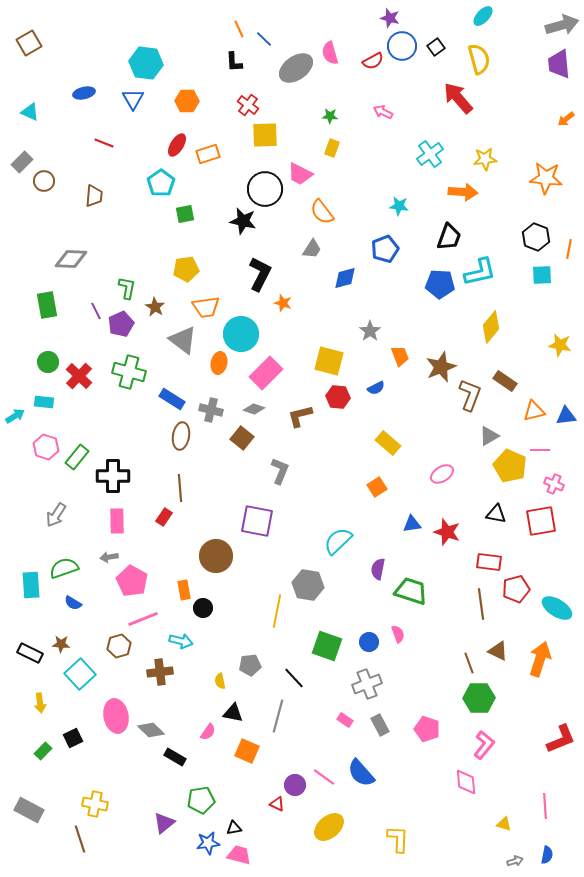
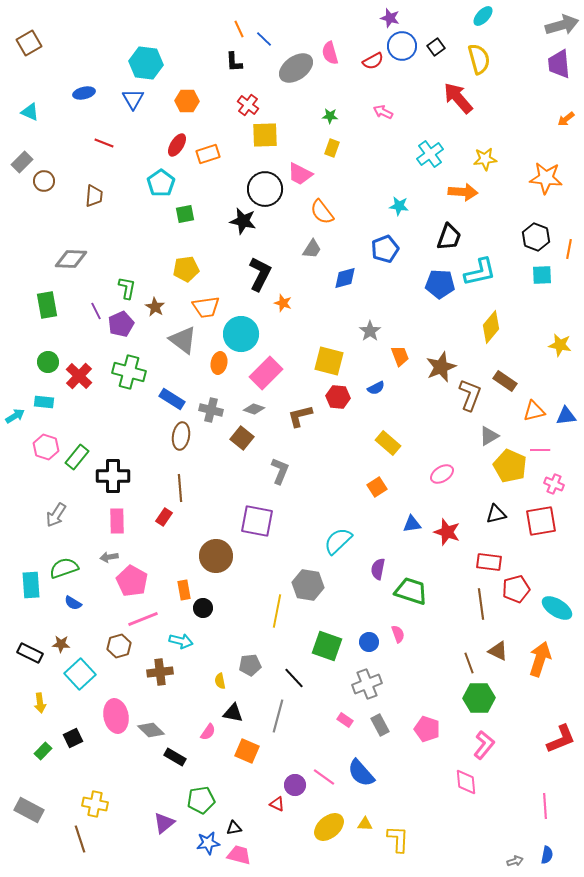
black triangle at (496, 514): rotated 25 degrees counterclockwise
yellow triangle at (504, 824): moved 139 px left; rotated 14 degrees counterclockwise
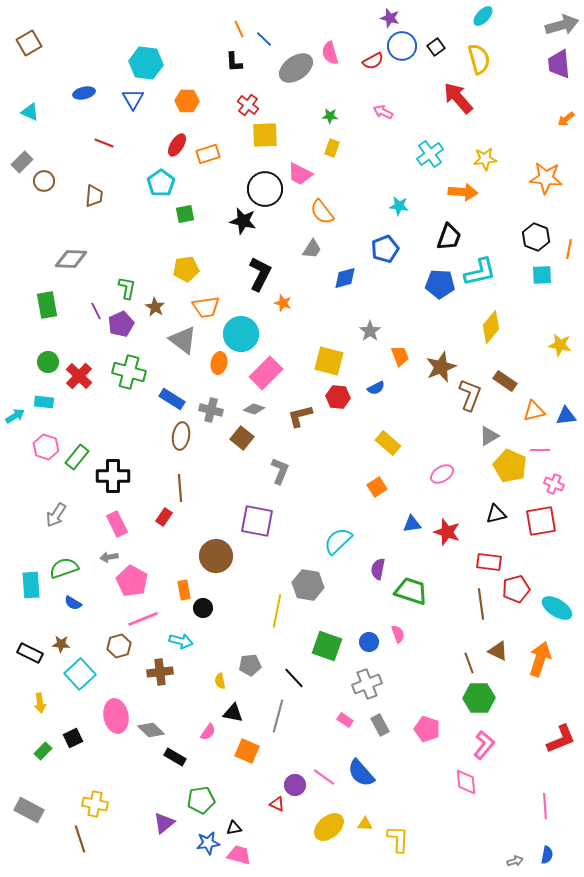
pink rectangle at (117, 521): moved 3 px down; rotated 25 degrees counterclockwise
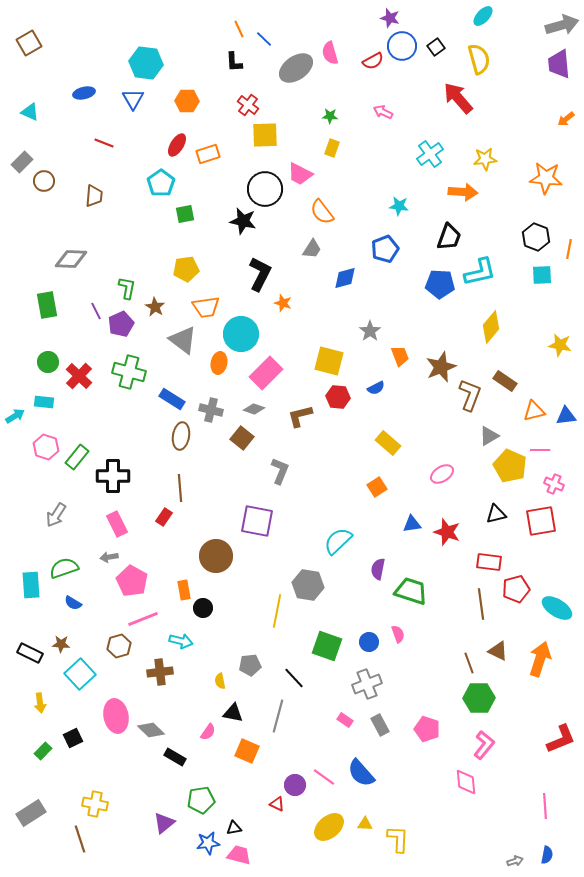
gray rectangle at (29, 810): moved 2 px right, 3 px down; rotated 60 degrees counterclockwise
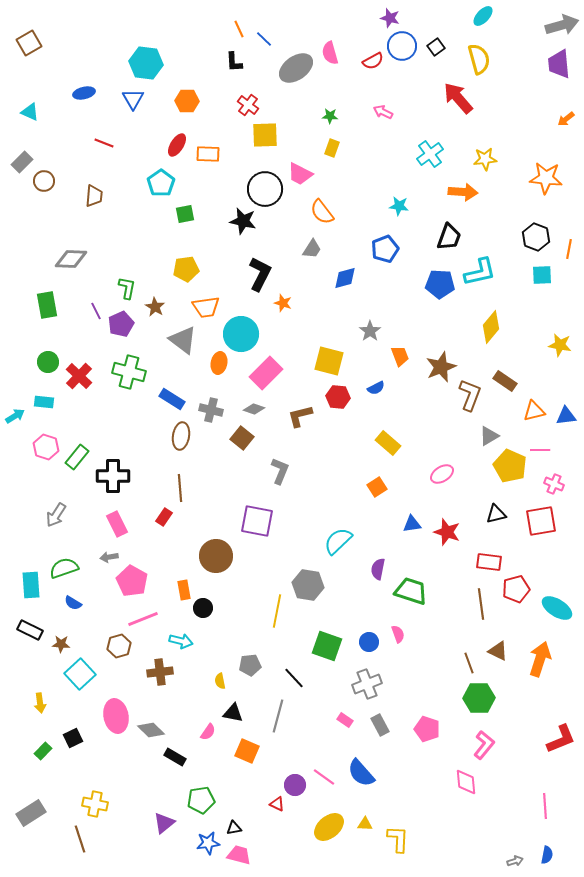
orange rectangle at (208, 154): rotated 20 degrees clockwise
black rectangle at (30, 653): moved 23 px up
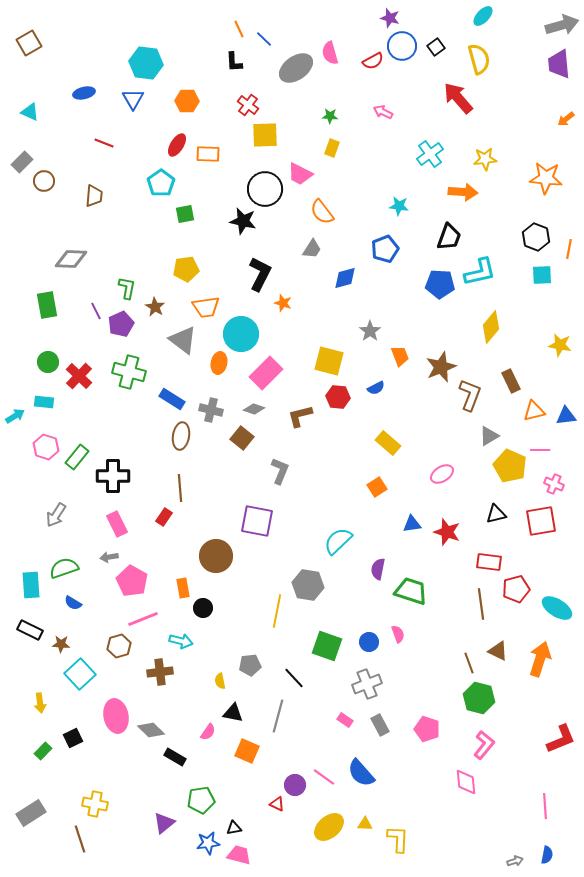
brown rectangle at (505, 381): moved 6 px right; rotated 30 degrees clockwise
orange rectangle at (184, 590): moved 1 px left, 2 px up
green hexagon at (479, 698): rotated 16 degrees clockwise
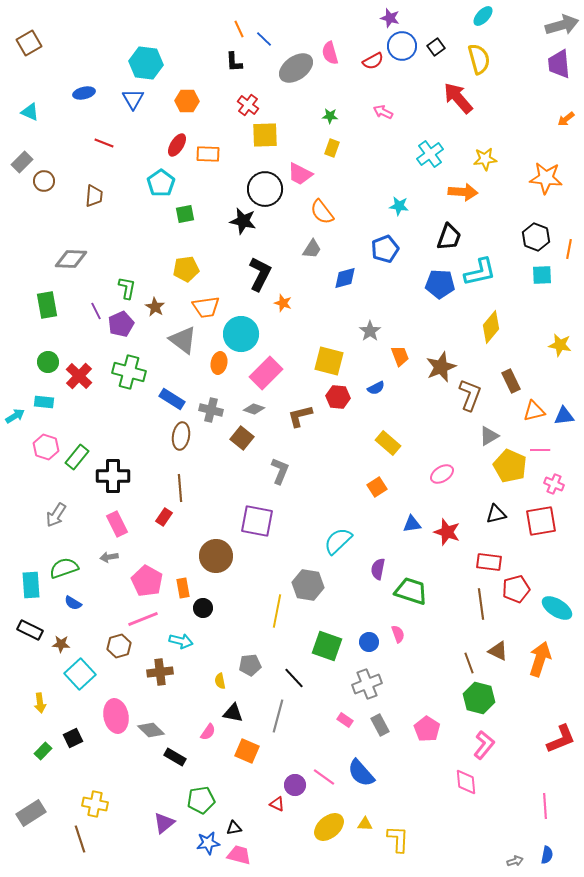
blue triangle at (566, 416): moved 2 px left
pink pentagon at (132, 581): moved 15 px right
pink pentagon at (427, 729): rotated 15 degrees clockwise
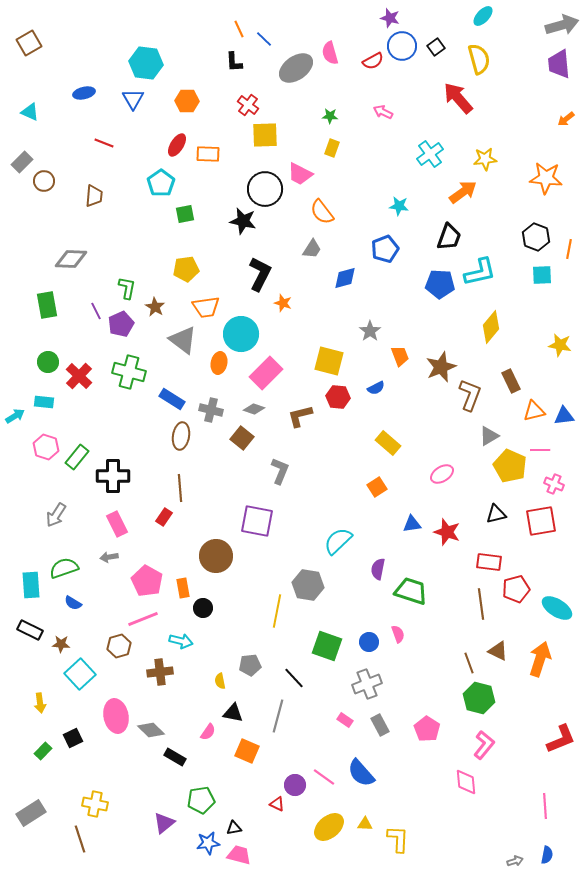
orange arrow at (463, 192): rotated 40 degrees counterclockwise
